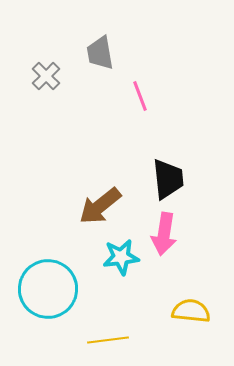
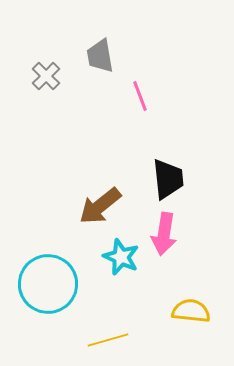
gray trapezoid: moved 3 px down
cyan star: rotated 30 degrees clockwise
cyan circle: moved 5 px up
yellow line: rotated 9 degrees counterclockwise
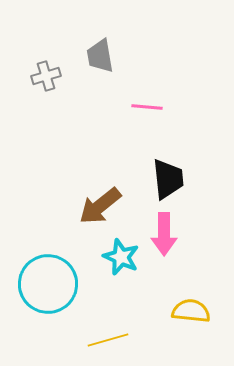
gray cross: rotated 28 degrees clockwise
pink line: moved 7 px right, 11 px down; rotated 64 degrees counterclockwise
pink arrow: rotated 9 degrees counterclockwise
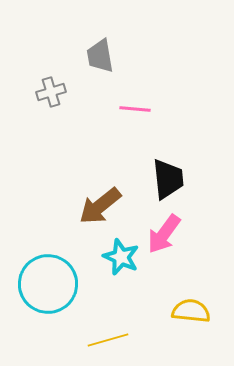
gray cross: moved 5 px right, 16 px down
pink line: moved 12 px left, 2 px down
pink arrow: rotated 36 degrees clockwise
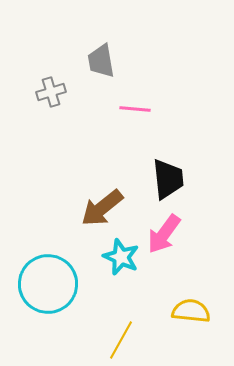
gray trapezoid: moved 1 px right, 5 px down
brown arrow: moved 2 px right, 2 px down
yellow line: moved 13 px right; rotated 45 degrees counterclockwise
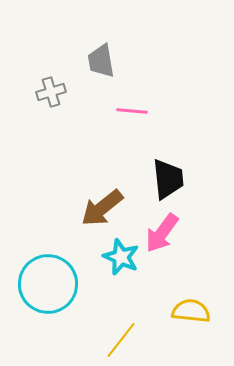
pink line: moved 3 px left, 2 px down
pink arrow: moved 2 px left, 1 px up
yellow line: rotated 9 degrees clockwise
